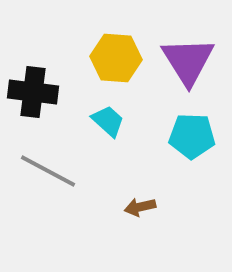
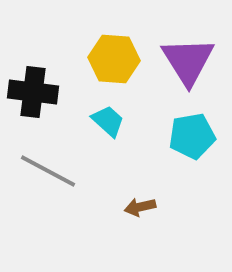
yellow hexagon: moved 2 px left, 1 px down
cyan pentagon: rotated 12 degrees counterclockwise
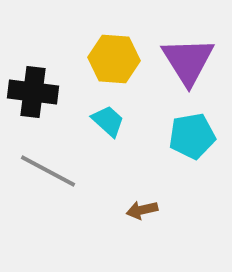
brown arrow: moved 2 px right, 3 px down
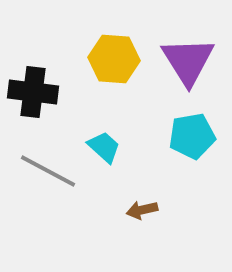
cyan trapezoid: moved 4 px left, 26 px down
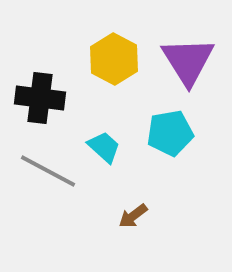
yellow hexagon: rotated 24 degrees clockwise
black cross: moved 7 px right, 6 px down
cyan pentagon: moved 22 px left, 3 px up
brown arrow: moved 9 px left, 6 px down; rotated 24 degrees counterclockwise
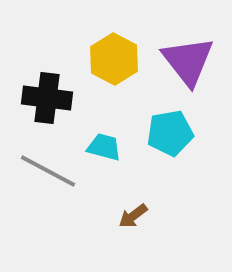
purple triangle: rotated 6 degrees counterclockwise
black cross: moved 7 px right
cyan trapezoid: rotated 27 degrees counterclockwise
